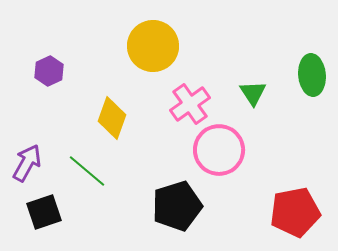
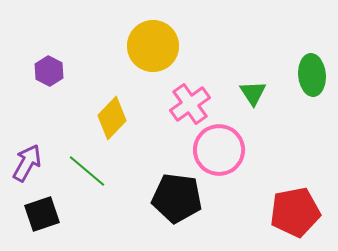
purple hexagon: rotated 8 degrees counterclockwise
yellow diamond: rotated 24 degrees clockwise
black pentagon: moved 8 px up; rotated 24 degrees clockwise
black square: moved 2 px left, 2 px down
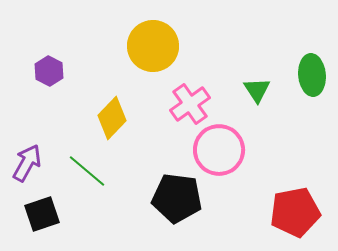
green triangle: moved 4 px right, 3 px up
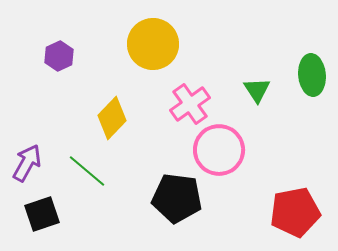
yellow circle: moved 2 px up
purple hexagon: moved 10 px right, 15 px up; rotated 8 degrees clockwise
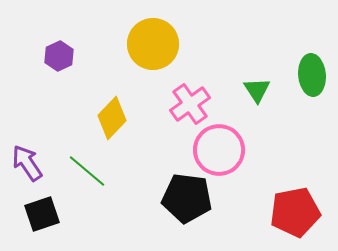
purple arrow: rotated 63 degrees counterclockwise
black pentagon: moved 10 px right
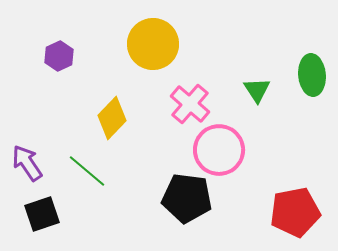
pink cross: rotated 15 degrees counterclockwise
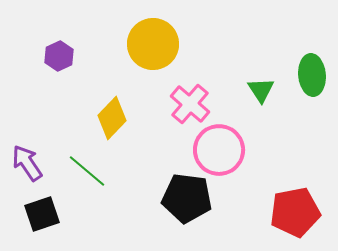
green triangle: moved 4 px right
